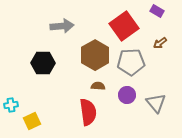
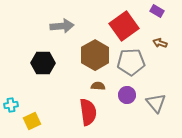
brown arrow: rotated 56 degrees clockwise
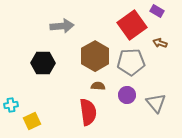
red square: moved 8 px right, 1 px up
brown hexagon: moved 1 px down
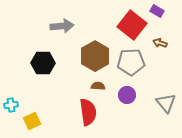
red square: rotated 16 degrees counterclockwise
gray triangle: moved 10 px right
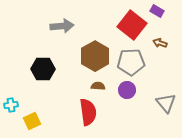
black hexagon: moved 6 px down
purple circle: moved 5 px up
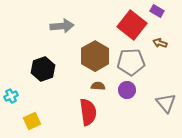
black hexagon: rotated 20 degrees counterclockwise
cyan cross: moved 9 px up; rotated 16 degrees counterclockwise
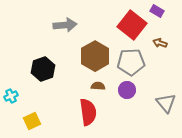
gray arrow: moved 3 px right, 1 px up
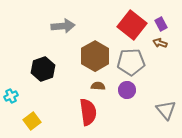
purple rectangle: moved 4 px right, 13 px down; rotated 32 degrees clockwise
gray arrow: moved 2 px left, 1 px down
gray triangle: moved 7 px down
yellow square: rotated 12 degrees counterclockwise
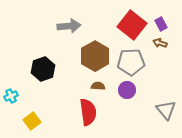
gray arrow: moved 6 px right
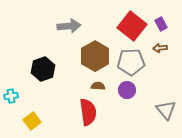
red square: moved 1 px down
brown arrow: moved 5 px down; rotated 24 degrees counterclockwise
cyan cross: rotated 16 degrees clockwise
